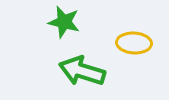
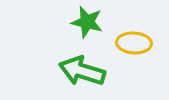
green star: moved 23 px right
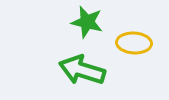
green arrow: moved 1 px up
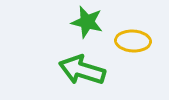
yellow ellipse: moved 1 px left, 2 px up
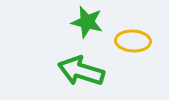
green arrow: moved 1 px left, 1 px down
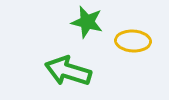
green arrow: moved 13 px left
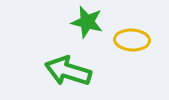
yellow ellipse: moved 1 px left, 1 px up
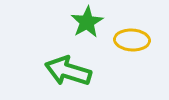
green star: rotated 28 degrees clockwise
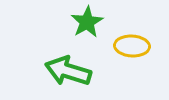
yellow ellipse: moved 6 px down
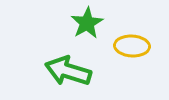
green star: moved 1 px down
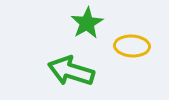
green arrow: moved 3 px right
